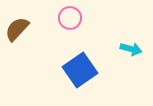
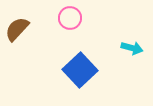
cyan arrow: moved 1 px right, 1 px up
blue square: rotated 8 degrees counterclockwise
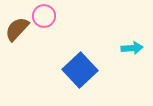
pink circle: moved 26 px left, 2 px up
cyan arrow: rotated 20 degrees counterclockwise
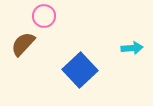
brown semicircle: moved 6 px right, 15 px down
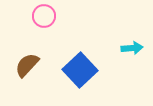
brown semicircle: moved 4 px right, 21 px down
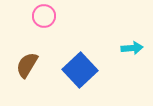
brown semicircle: rotated 12 degrees counterclockwise
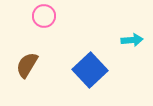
cyan arrow: moved 8 px up
blue square: moved 10 px right
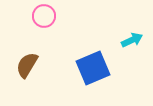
cyan arrow: rotated 20 degrees counterclockwise
blue square: moved 3 px right, 2 px up; rotated 20 degrees clockwise
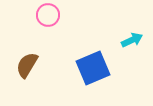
pink circle: moved 4 px right, 1 px up
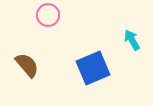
cyan arrow: rotated 95 degrees counterclockwise
brown semicircle: rotated 108 degrees clockwise
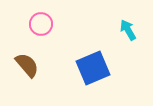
pink circle: moved 7 px left, 9 px down
cyan arrow: moved 4 px left, 10 px up
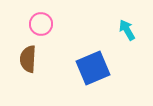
cyan arrow: moved 1 px left
brown semicircle: moved 1 px right, 6 px up; rotated 136 degrees counterclockwise
